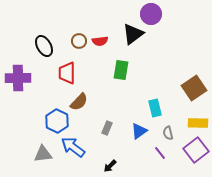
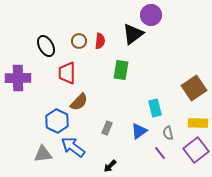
purple circle: moved 1 px down
red semicircle: rotated 77 degrees counterclockwise
black ellipse: moved 2 px right
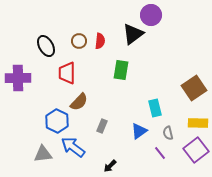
gray rectangle: moved 5 px left, 2 px up
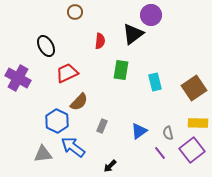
brown circle: moved 4 px left, 29 px up
red trapezoid: rotated 65 degrees clockwise
purple cross: rotated 30 degrees clockwise
cyan rectangle: moved 26 px up
purple square: moved 4 px left
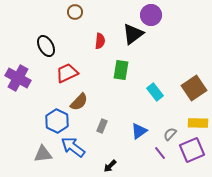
cyan rectangle: moved 10 px down; rotated 24 degrees counterclockwise
gray semicircle: moved 2 px right, 1 px down; rotated 56 degrees clockwise
purple square: rotated 15 degrees clockwise
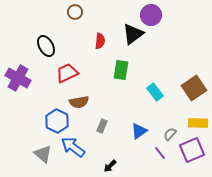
brown semicircle: rotated 36 degrees clockwise
gray triangle: rotated 48 degrees clockwise
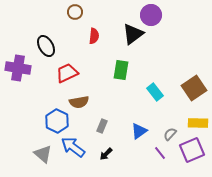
red semicircle: moved 6 px left, 5 px up
purple cross: moved 10 px up; rotated 20 degrees counterclockwise
black arrow: moved 4 px left, 12 px up
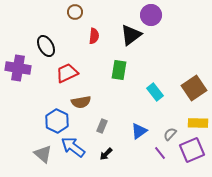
black triangle: moved 2 px left, 1 px down
green rectangle: moved 2 px left
brown semicircle: moved 2 px right
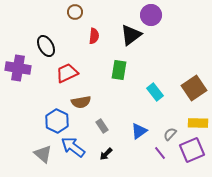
gray rectangle: rotated 56 degrees counterclockwise
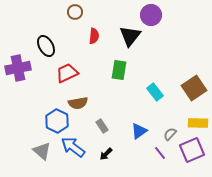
black triangle: moved 1 px left, 1 px down; rotated 15 degrees counterclockwise
purple cross: rotated 20 degrees counterclockwise
brown semicircle: moved 3 px left, 1 px down
gray triangle: moved 1 px left, 3 px up
